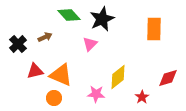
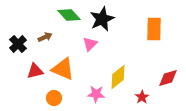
orange triangle: moved 2 px right, 6 px up
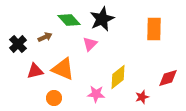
green diamond: moved 5 px down
red star: rotated 16 degrees clockwise
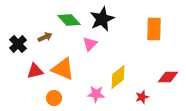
red diamond: moved 1 px up; rotated 15 degrees clockwise
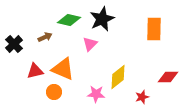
green diamond: rotated 35 degrees counterclockwise
black cross: moved 4 px left
orange circle: moved 6 px up
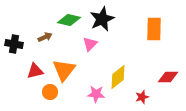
black cross: rotated 36 degrees counterclockwise
orange triangle: moved 1 px right, 1 px down; rotated 45 degrees clockwise
orange circle: moved 4 px left
